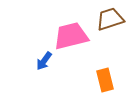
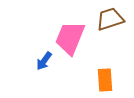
pink trapezoid: moved 1 px left, 2 px down; rotated 54 degrees counterclockwise
orange rectangle: rotated 10 degrees clockwise
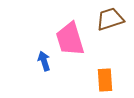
pink trapezoid: moved 1 px down; rotated 39 degrees counterclockwise
blue arrow: rotated 126 degrees clockwise
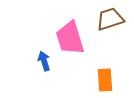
pink trapezoid: moved 1 px up
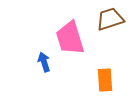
blue arrow: moved 1 px down
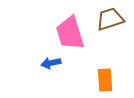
pink trapezoid: moved 5 px up
blue arrow: moved 7 px right, 1 px down; rotated 84 degrees counterclockwise
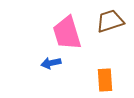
brown trapezoid: moved 2 px down
pink trapezoid: moved 3 px left
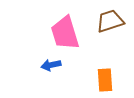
pink trapezoid: moved 2 px left
blue arrow: moved 2 px down
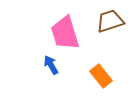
blue arrow: rotated 72 degrees clockwise
orange rectangle: moved 4 px left, 4 px up; rotated 35 degrees counterclockwise
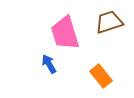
brown trapezoid: moved 1 px left, 1 px down
blue arrow: moved 2 px left, 1 px up
